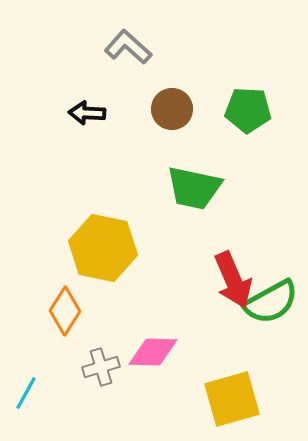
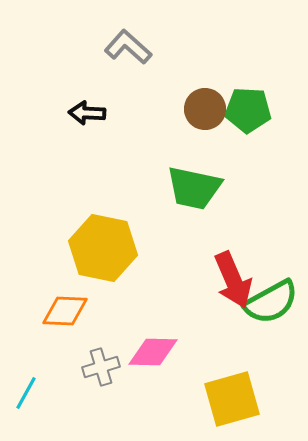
brown circle: moved 33 px right
orange diamond: rotated 60 degrees clockwise
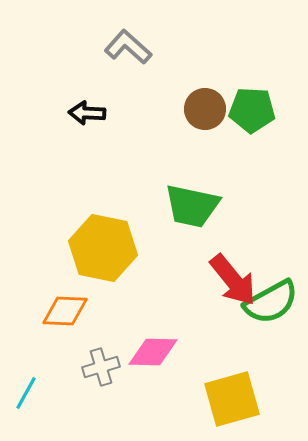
green pentagon: moved 4 px right
green trapezoid: moved 2 px left, 18 px down
red arrow: rotated 16 degrees counterclockwise
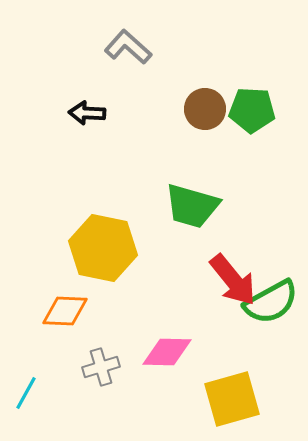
green trapezoid: rotated 4 degrees clockwise
pink diamond: moved 14 px right
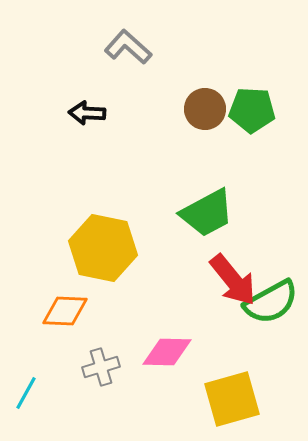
green trapezoid: moved 15 px right, 7 px down; rotated 44 degrees counterclockwise
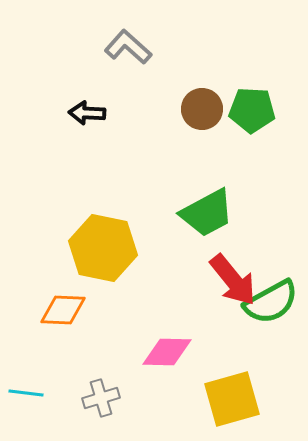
brown circle: moved 3 px left
orange diamond: moved 2 px left, 1 px up
gray cross: moved 31 px down
cyan line: rotated 68 degrees clockwise
